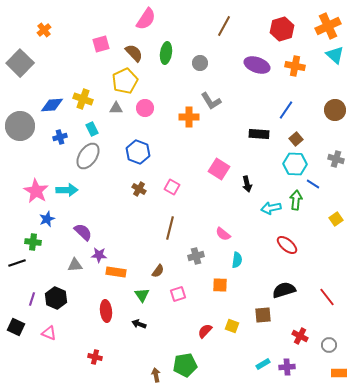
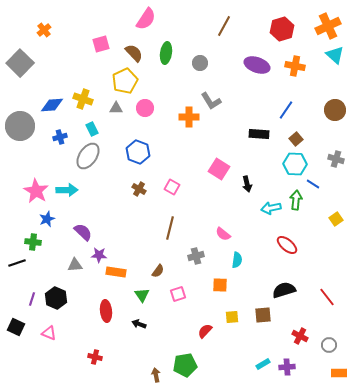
yellow square at (232, 326): moved 9 px up; rotated 24 degrees counterclockwise
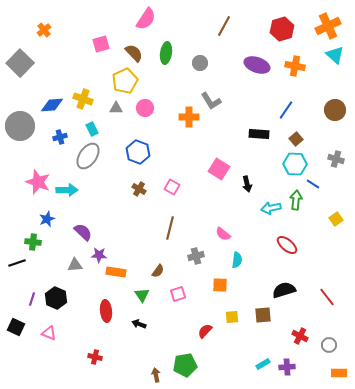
pink star at (36, 191): moved 2 px right, 9 px up; rotated 10 degrees counterclockwise
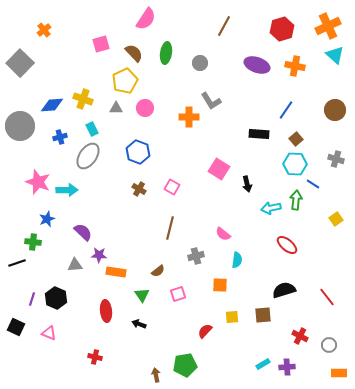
brown semicircle at (158, 271): rotated 16 degrees clockwise
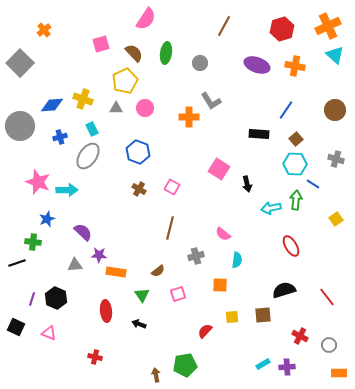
red ellipse at (287, 245): moved 4 px right, 1 px down; rotated 20 degrees clockwise
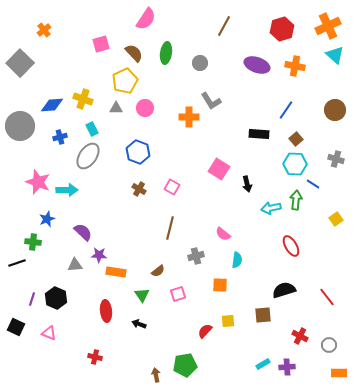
yellow square at (232, 317): moved 4 px left, 4 px down
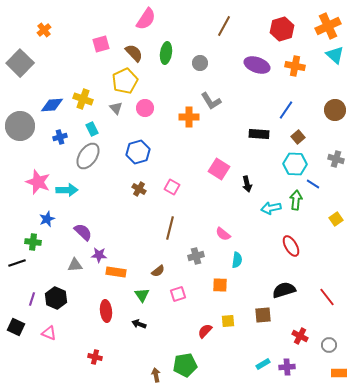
gray triangle at (116, 108): rotated 48 degrees clockwise
brown square at (296, 139): moved 2 px right, 2 px up
blue hexagon at (138, 152): rotated 25 degrees clockwise
